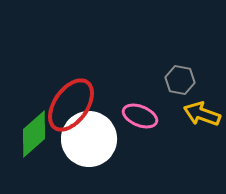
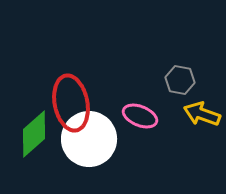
red ellipse: moved 2 px up; rotated 46 degrees counterclockwise
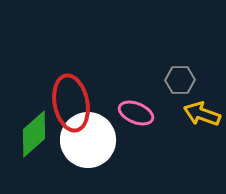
gray hexagon: rotated 12 degrees counterclockwise
pink ellipse: moved 4 px left, 3 px up
white circle: moved 1 px left, 1 px down
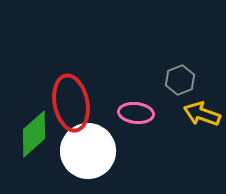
gray hexagon: rotated 20 degrees counterclockwise
pink ellipse: rotated 16 degrees counterclockwise
white circle: moved 11 px down
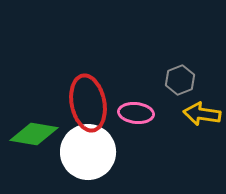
red ellipse: moved 17 px right
yellow arrow: rotated 12 degrees counterclockwise
green diamond: rotated 51 degrees clockwise
white circle: moved 1 px down
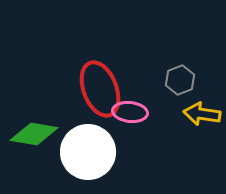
red ellipse: moved 12 px right, 14 px up; rotated 10 degrees counterclockwise
pink ellipse: moved 6 px left, 1 px up
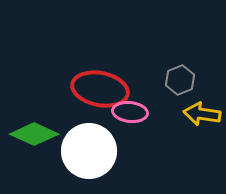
red ellipse: rotated 58 degrees counterclockwise
green diamond: rotated 15 degrees clockwise
white circle: moved 1 px right, 1 px up
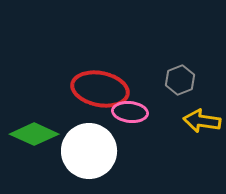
yellow arrow: moved 7 px down
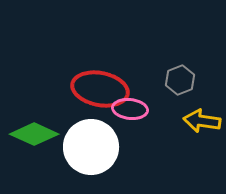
pink ellipse: moved 3 px up
white circle: moved 2 px right, 4 px up
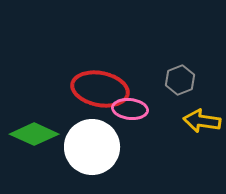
white circle: moved 1 px right
